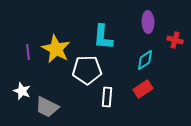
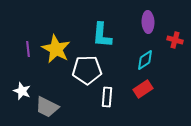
cyan L-shape: moved 1 px left, 2 px up
purple line: moved 3 px up
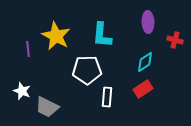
yellow star: moved 13 px up
cyan diamond: moved 2 px down
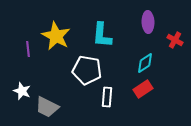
red cross: rotated 14 degrees clockwise
cyan diamond: moved 1 px down
white pentagon: rotated 12 degrees clockwise
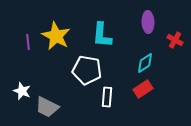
purple line: moved 7 px up
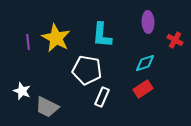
yellow star: moved 2 px down
cyan diamond: rotated 15 degrees clockwise
white rectangle: moved 5 px left; rotated 18 degrees clockwise
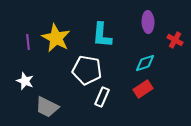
white star: moved 3 px right, 10 px up
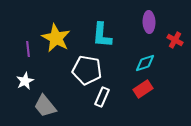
purple ellipse: moved 1 px right
purple line: moved 7 px down
white star: rotated 24 degrees clockwise
gray trapezoid: moved 2 px left, 1 px up; rotated 25 degrees clockwise
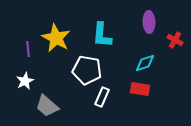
red rectangle: moved 3 px left; rotated 42 degrees clockwise
gray trapezoid: moved 2 px right; rotated 10 degrees counterclockwise
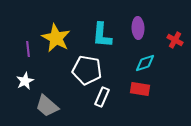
purple ellipse: moved 11 px left, 6 px down
